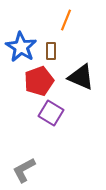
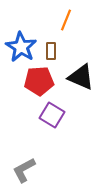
red pentagon: rotated 16 degrees clockwise
purple square: moved 1 px right, 2 px down
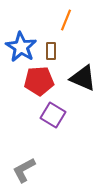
black triangle: moved 2 px right, 1 px down
purple square: moved 1 px right
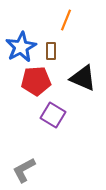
blue star: rotated 12 degrees clockwise
red pentagon: moved 3 px left
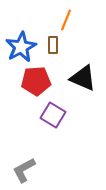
brown rectangle: moved 2 px right, 6 px up
